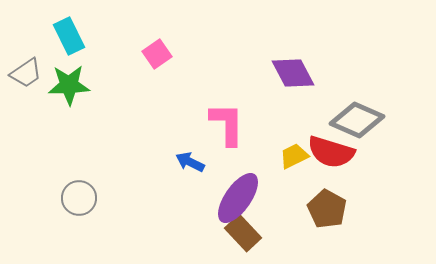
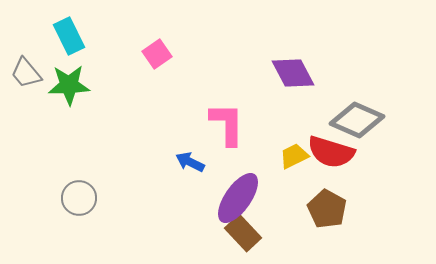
gray trapezoid: rotated 84 degrees clockwise
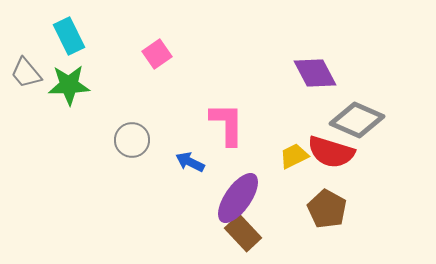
purple diamond: moved 22 px right
gray circle: moved 53 px right, 58 px up
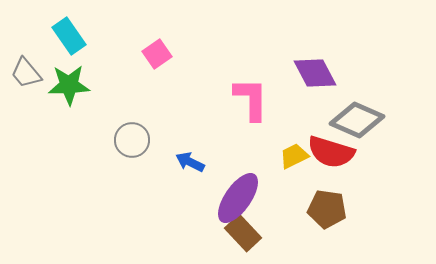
cyan rectangle: rotated 9 degrees counterclockwise
pink L-shape: moved 24 px right, 25 px up
brown pentagon: rotated 21 degrees counterclockwise
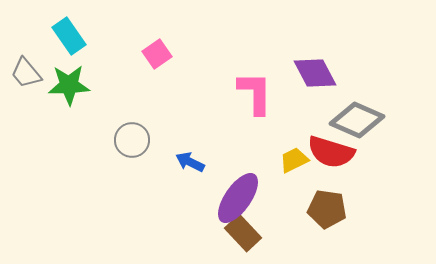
pink L-shape: moved 4 px right, 6 px up
yellow trapezoid: moved 4 px down
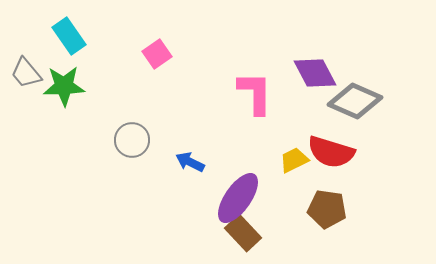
green star: moved 5 px left, 1 px down
gray diamond: moved 2 px left, 19 px up
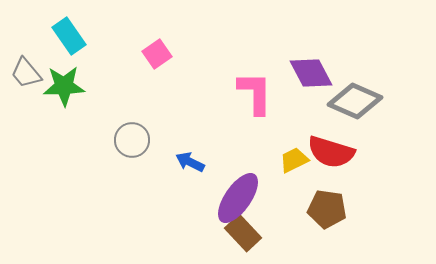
purple diamond: moved 4 px left
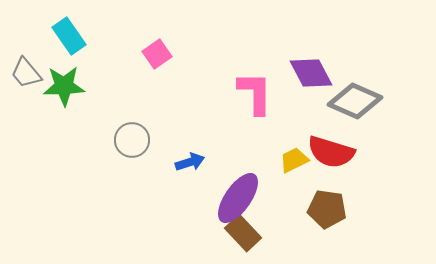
blue arrow: rotated 136 degrees clockwise
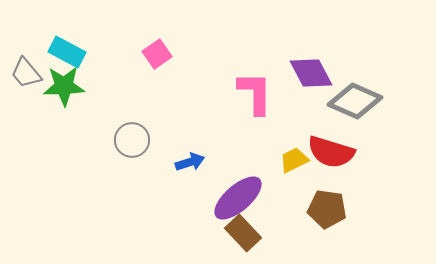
cyan rectangle: moved 2 px left, 16 px down; rotated 27 degrees counterclockwise
purple ellipse: rotated 14 degrees clockwise
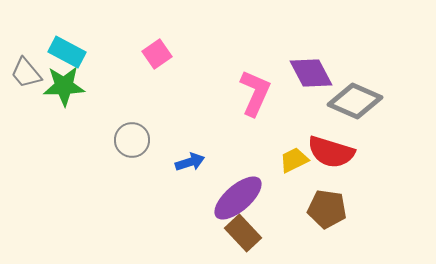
pink L-shape: rotated 24 degrees clockwise
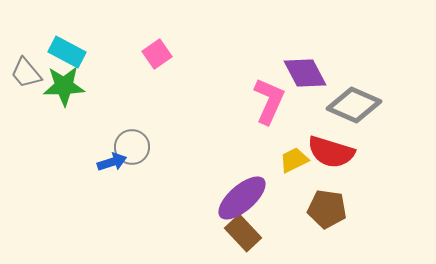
purple diamond: moved 6 px left
pink L-shape: moved 14 px right, 8 px down
gray diamond: moved 1 px left, 4 px down
gray circle: moved 7 px down
blue arrow: moved 78 px left
purple ellipse: moved 4 px right
